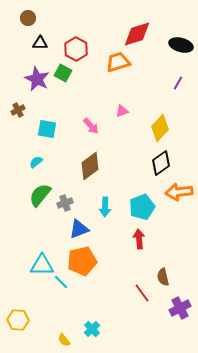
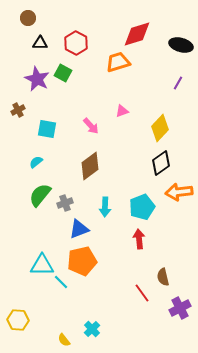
red hexagon: moved 6 px up
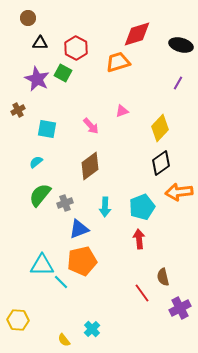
red hexagon: moved 5 px down
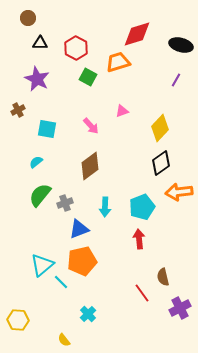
green square: moved 25 px right, 4 px down
purple line: moved 2 px left, 3 px up
cyan triangle: rotated 40 degrees counterclockwise
cyan cross: moved 4 px left, 15 px up
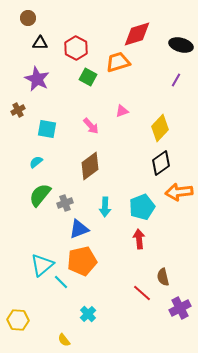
red line: rotated 12 degrees counterclockwise
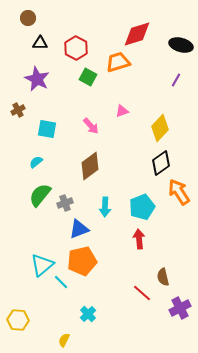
orange arrow: rotated 64 degrees clockwise
yellow semicircle: rotated 64 degrees clockwise
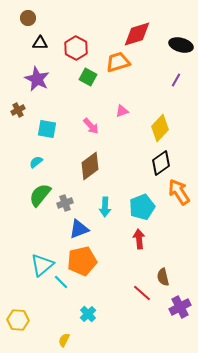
purple cross: moved 1 px up
